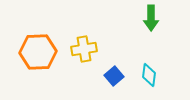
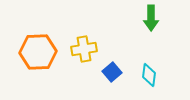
blue square: moved 2 px left, 4 px up
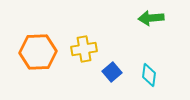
green arrow: rotated 85 degrees clockwise
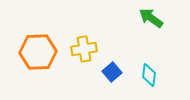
green arrow: rotated 40 degrees clockwise
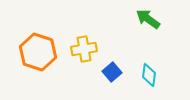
green arrow: moved 3 px left, 1 px down
orange hexagon: rotated 21 degrees clockwise
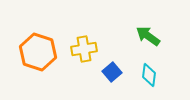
green arrow: moved 17 px down
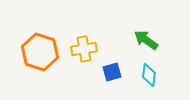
green arrow: moved 2 px left, 4 px down
orange hexagon: moved 2 px right
blue square: rotated 24 degrees clockwise
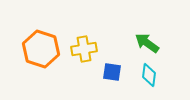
green arrow: moved 1 px right, 3 px down
orange hexagon: moved 1 px right, 3 px up
blue square: rotated 24 degrees clockwise
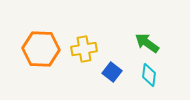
orange hexagon: rotated 15 degrees counterclockwise
blue square: rotated 30 degrees clockwise
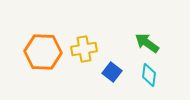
orange hexagon: moved 2 px right, 3 px down
